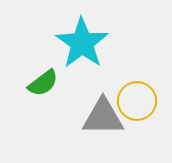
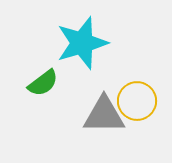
cyan star: rotated 20 degrees clockwise
gray triangle: moved 1 px right, 2 px up
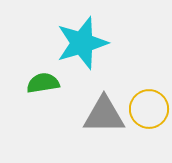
green semicircle: rotated 152 degrees counterclockwise
yellow circle: moved 12 px right, 8 px down
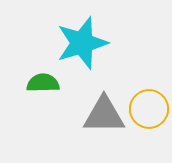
green semicircle: rotated 8 degrees clockwise
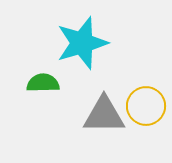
yellow circle: moved 3 px left, 3 px up
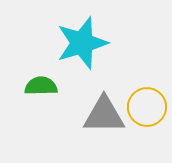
green semicircle: moved 2 px left, 3 px down
yellow circle: moved 1 px right, 1 px down
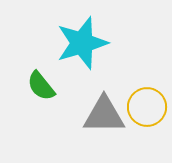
green semicircle: rotated 128 degrees counterclockwise
